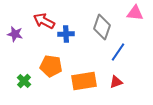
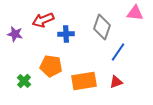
red arrow: moved 1 px left, 1 px up; rotated 50 degrees counterclockwise
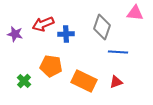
red arrow: moved 4 px down
blue line: rotated 60 degrees clockwise
orange rectangle: rotated 35 degrees clockwise
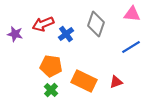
pink triangle: moved 3 px left, 1 px down
gray diamond: moved 6 px left, 3 px up
blue cross: rotated 35 degrees counterclockwise
blue line: moved 13 px right, 5 px up; rotated 36 degrees counterclockwise
green cross: moved 27 px right, 9 px down
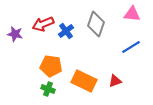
blue cross: moved 3 px up
red triangle: moved 1 px left, 1 px up
green cross: moved 3 px left, 1 px up; rotated 24 degrees counterclockwise
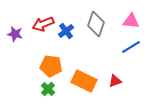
pink triangle: moved 1 px left, 7 px down
green cross: rotated 24 degrees clockwise
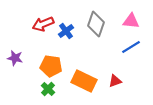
purple star: moved 24 px down
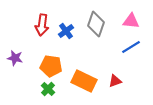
red arrow: moved 1 px left, 1 px down; rotated 60 degrees counterclockwise
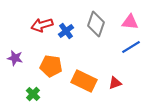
pink triangle: moved 1 px left, 1 px down
red arrow: rotated 65 degrees clockwise
red triangle: moved 2 px down
green cross: moved 15 px left, 5 px down
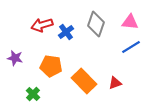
blue cross: moved 1 px down
orange rectangle: rotated 20 degrees clockwise
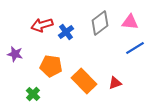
gray diamond: moved 4 px right, 1 px up; rotated 35 degrees clockwise
blue line: moved 4 px right, 1 px down
purple star: moved 4 px up
